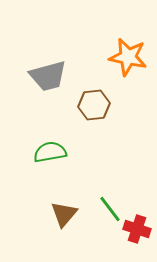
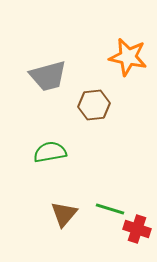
green line: rotated 36 degrees counterclockwise
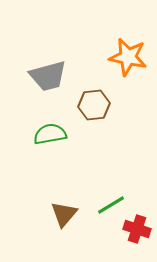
green semicircle: moved 18 px up
green line: moved 1 px right, 4 px up; rotated 48 degrees counterclockwise
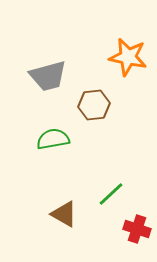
green semicircle: moved 3 px right, 5 px down
green line: moved 11 px up; rotated 12 degrees counterclockwise
brown triangle: rotated 40 degrees counterclockwise
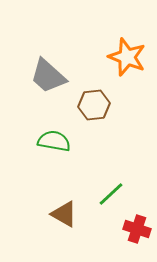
orange star: moved 1 px left; rotated 9 degrees clockwise
gray trapezoid: rotated 57 degrees clockwise
green semicircle: moved 1 px right, 2 px down; rotated 20 degrees clockwise
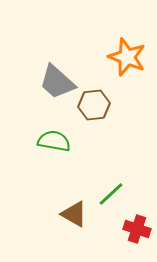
gray trapezoid: moved 9 px right, 6 px down
brown triangle: moved 10 px right
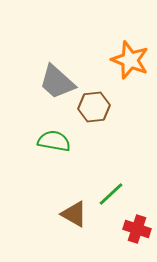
orange star: moved 3 px right, 3 px down
brown hexagon: moved 2 px down
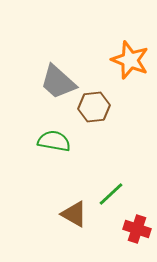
gray trapezoid: moved 1 px right
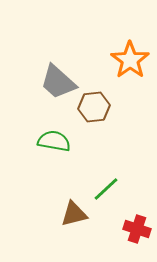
orange star: rotated 15 degrees clockwise
green line: moved 5 px left, 5 px up
brown triangle: rotated 44 degrees counterclockwise
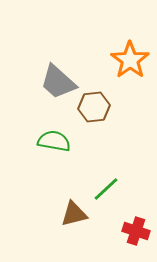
red cross: moved 1 px left, 2 px down
